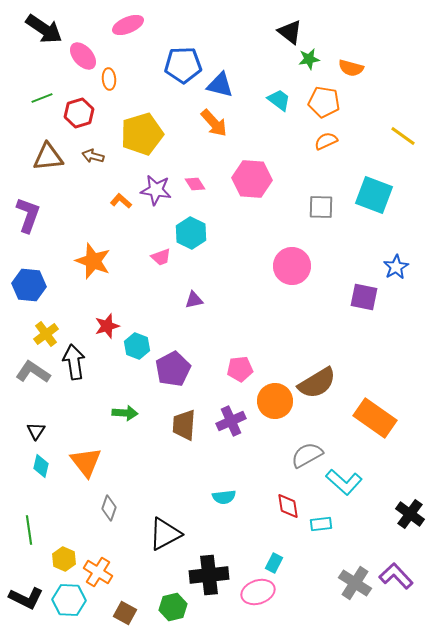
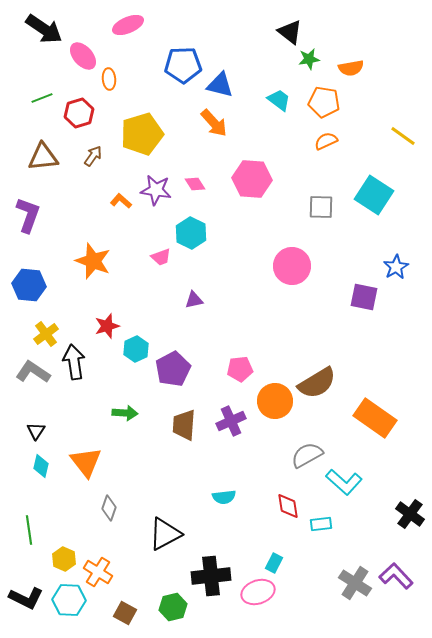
orange semicircle at (351, 68): rotated 25 degrees counterclockwise
brown arrow at (93, 156): rotated 110 degrees clockwise
brown triangle at (48, 157): moved 5 px left
cyan square at (374, 195): rotated 12 degrees clockwise
cyan hexagon at (137, 346): moved 1 px left, 3 px down; rotated 15 degrees clockwise
black cross at (209, 575): moved 2 px right, 1 px down
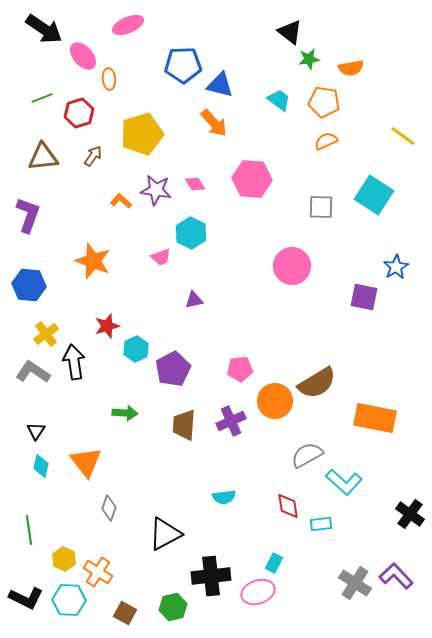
orange rectangle at (375, 418): rotated 24 degrees counterclockwise
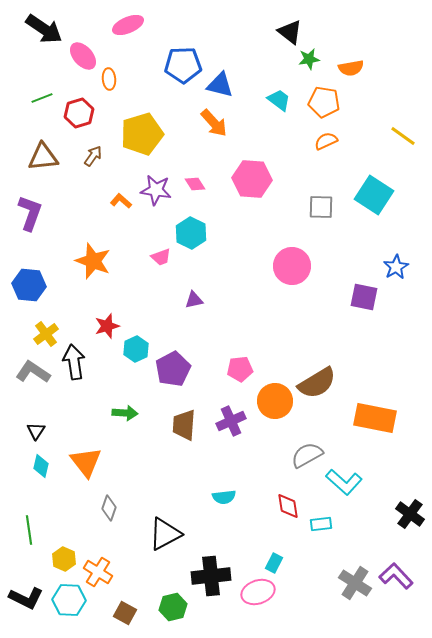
purple L-shape at (28, 215): moved 2 px right, 2 px up
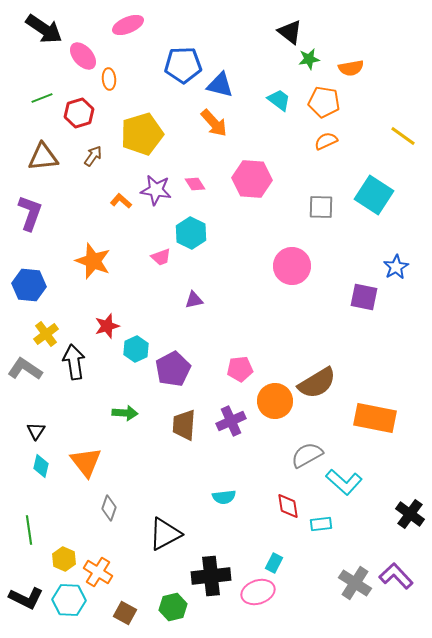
gray L-shape at (33, 372): moved 8 px left, 3 px up
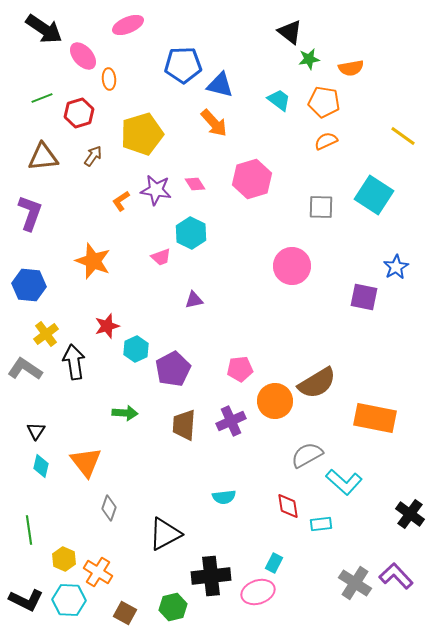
pink hexagon at (252, 179): rotated 21 degrees counterclockwise
orange L-shape at (121, 201): rotated 75 degrees counterclockwise
black L-shape at (26, 598): moved 2 px down
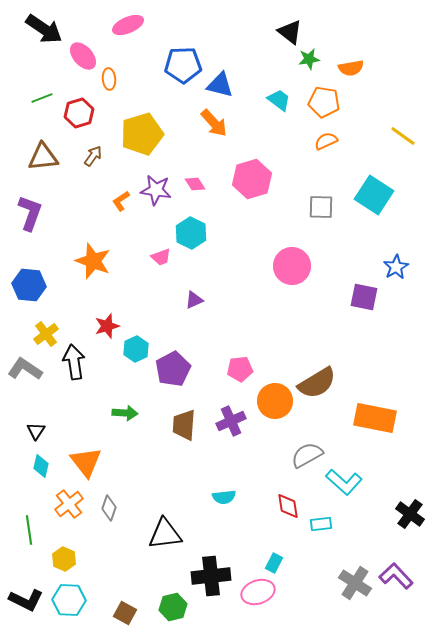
purple triangle at (194, 300): rotated 12 degrees counterclockwise
black triangle at (165, 534): rotated 21 degrees clockwise
orange cross at (98, 572): moved 29 px left, 68 px up; rotated 20 degrees clockwise
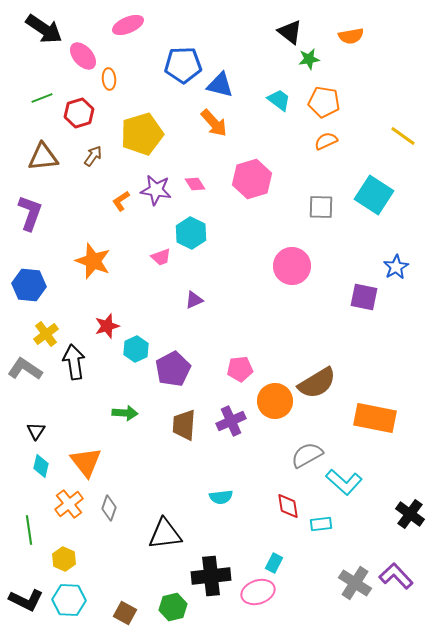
orange semicircle at (351, 68): moved 32 px up
cyan semicircle at (224, 497): moved 3 px left
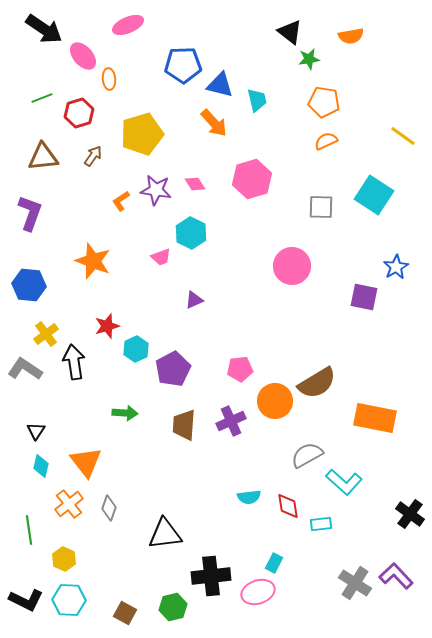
cyan trapezoid at (279, 100): moved 22 px left; rotated 40 degrees clockwise
cyan semicircle at (221, 497): moved 28 px right
